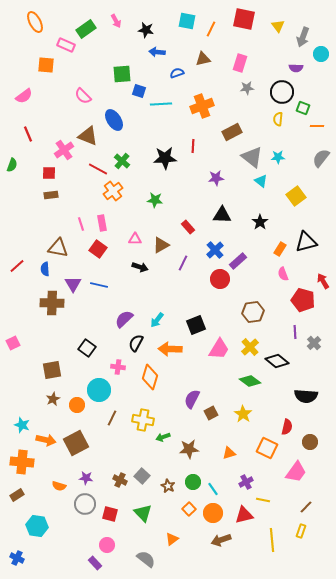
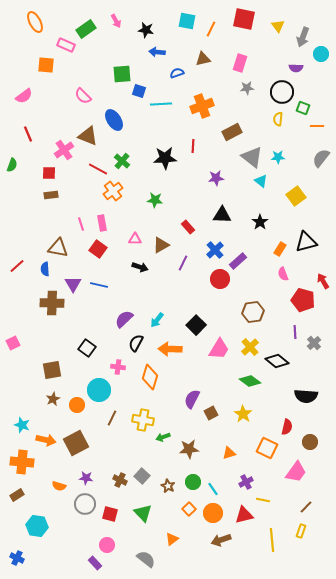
black square at (196, 325): rotated 24 degrees counterclockwise
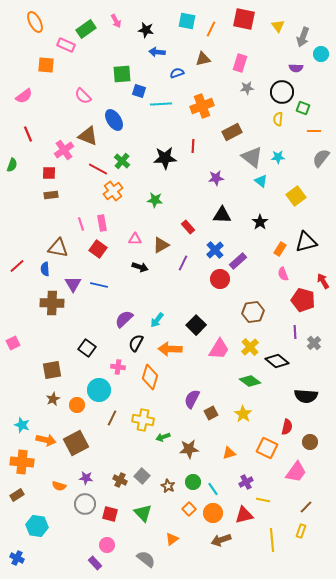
orange line at (317, 126): moved 3 px left, 5 px down
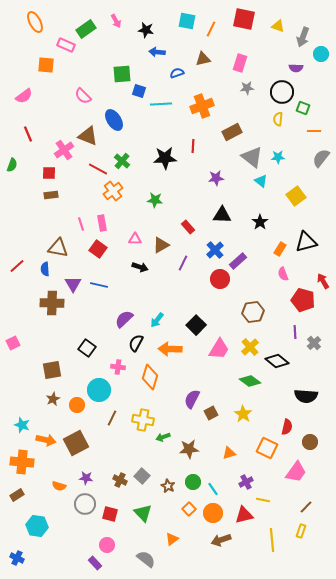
yellow triangle at (278, 26): rotated 32 degrees counterclockwise
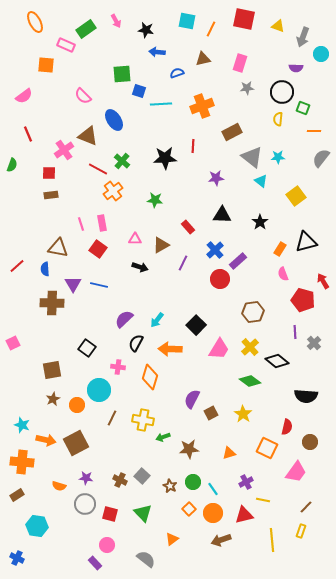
brown star at (168, 486): moved 2 px right
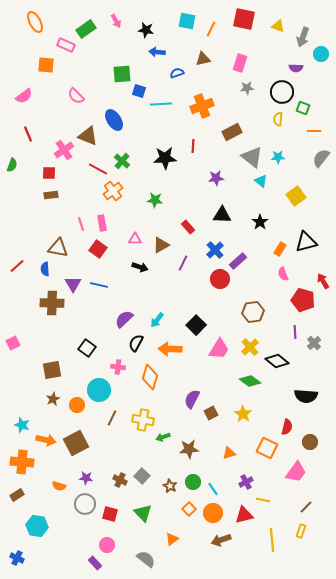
pink semicircle at (83, 96): moved 7 px left
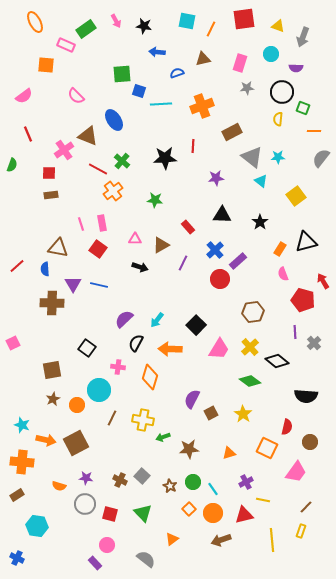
red square at (244, 19): rotated 20 degrees counterclockwise
black star at (146, 30): moved 2 px left, 4 px up
cyan circle at (321, 54): moved 50 px left
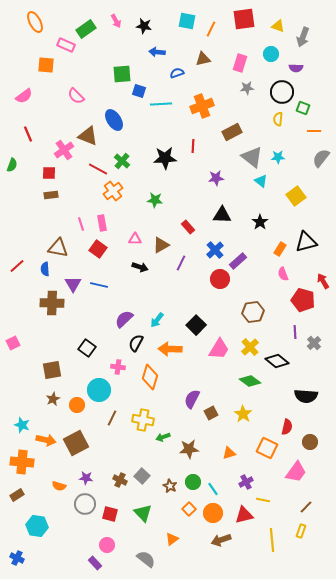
purple line at (183, 263): moved 2 px left
